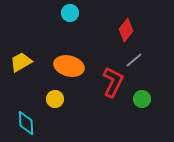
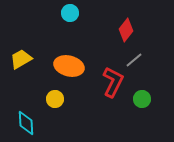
yellow trapezoid: moved 3 px up
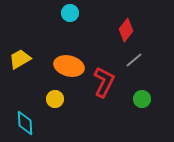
yellow trapezoid: moved 1 px left
red L-shape: moved 9 px left
cyan diamond: moved 1 px left
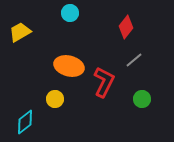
red diamond: moved 3 px up
yellow trapezoid: moved 27 px up
cyan diamond: moved 1 px up; rotated 55 degrees clockwise
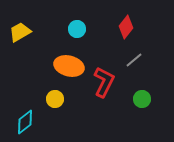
cyan circle: moved 7 px right, 16 px down
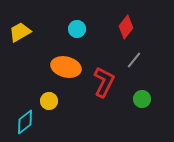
gray line: rotated 12 degrees counterclockwise
orange ellipse: moved 3 px left, 1 px down
yellow circle: moved 6 px left, 2 px down
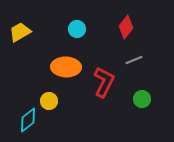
gray line: rotated 30 degrees clockwise
orange ellipse: rotated 12 degrees counterclockwise
cyan diamond: moved 3 px right, 2 px up
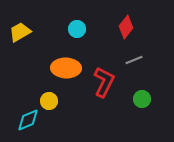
orange ellipse: moved 1 px down
cyan diamond: rotated 15 degrees clockwise
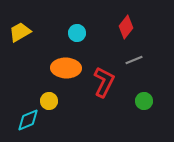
cyan circle: moved 4 px down
green circle: moved 2 px right, 2 px down
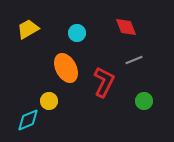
red diamond: rotated 60 degrees counterclockwise
yellow trapezoid: moved 8 px right, 3 px up
orange ellipse: rotated 60 degrees clockwise
